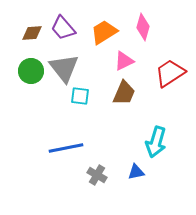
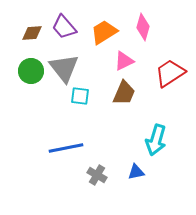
purple trapezoid: moved 1 px right, 1 px up
cyan arrow: moved 2 px up
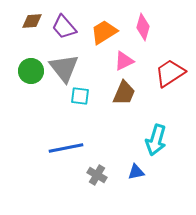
brown diamond: moved 12 px up
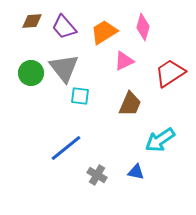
green circle: moved 2 px down
brown trapezoid: moved 6 px right, 11 px down
cyan arrow: moved 4 px right; rotated 40 degrees clockwise
blue line: rotated 28 degrees counterclockwise
blue triangle: rotated 24 degrees clockwise
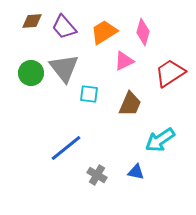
pink diamond: moved 5 px down
cyan square: moved 9 px right, 2 px up
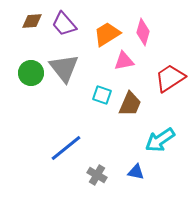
purple trapezoid: moved 3 px up
orange trapezoid: moved 3 px right, 2 px down
pink triangle: rotated 15 degrees clockwise
red trapezoid: moved 5 px down
cyan square: moved 13 px right, 1 px down; rotated 12 degrees clockwise
